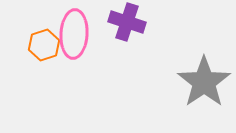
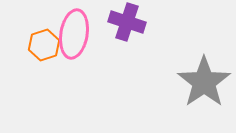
pink ellipse: rotated 6 degrees clockwise
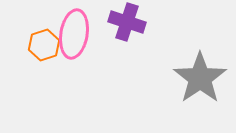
gray star: moved 4 px left, 4 px up
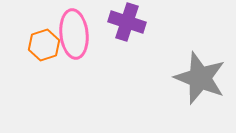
pink ellipse: rotated 15 degrees counterclockwise
gray star: rotated 16 degrees counterclockwise
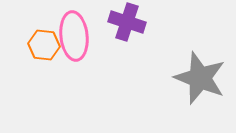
pink ellipse: moved 2 px down
orange hexagon: rotated 24 degrees clockwise
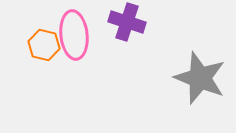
pink ellipse: moved 1 px up
orange hexagon: rotated 8 degrees clockwise
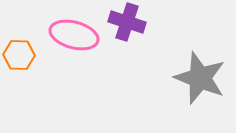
pink ellipse: rotated 69 degrees counterclockwise
orange hexagon: moved 25 px left, 10 px down; rotated 12 degrees counterclockwise
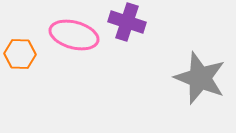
orange hexagon: moved 1 px right, 1 px up
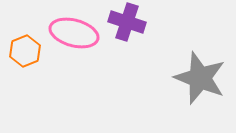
pink ellipse: moved 2 px up
orange hexagon: moved 5 px right, 3 px up; rotated 24 degrees counterclockwise
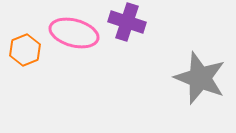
orange hexagon: moved 1 px up
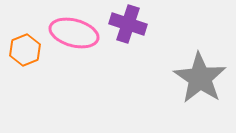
purple cross: moved 1 px right, 2 px down
gray star: rotated 12 degrees clockwise
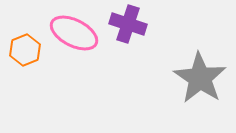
pink ellipse: rotated 12 degrees clockwise
